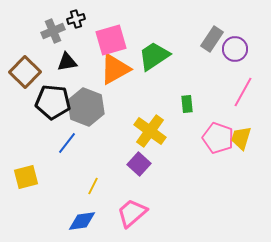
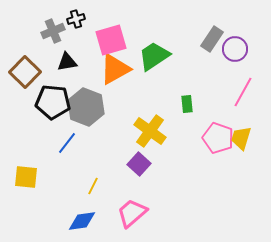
yellow square: rotated 20 degrees clockwise
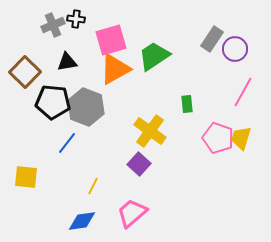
black cross: rotated 24 degrees clockwise
gray cross: moved 6 px up
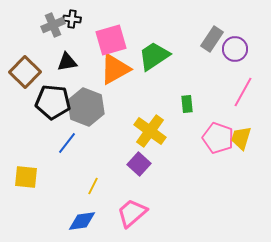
black cross: moved 4 px left
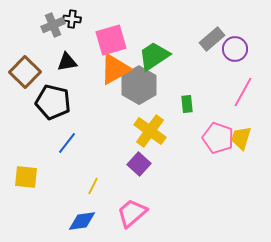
gray rectangle: rotated 15 degrees clockwise
black pentagon: rotated 8 degrees clockwise
gray hexagon: moved 53 px right, 22 px up; rotated 9 degrees clockwise
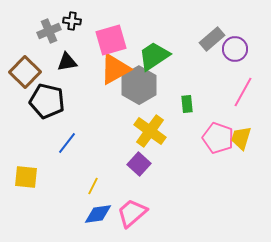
black cross: moved 2 px down
gray cross: moved 4 px left, 6 px down
black pentagon: moved 6 px left, 1 px up
blue diamond: moved 16 px right, 7 px up
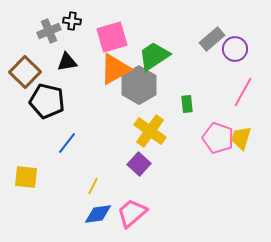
pink square: moved 1 px right, 3 px up
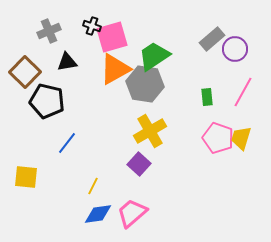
black cross: moved 20 px right, 5 px down; rotated 12 degrees clockwise
gray hexagon: moved 6 px right, 1 px up; rotated 21 degrees counterclockwise
green rectangle: moved 20 px right, 7 px up
yellow cross: rotated 24 degrees clockwise
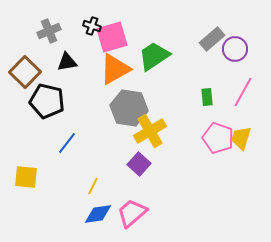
gray hexagon: moved 16 px left, 24 px down
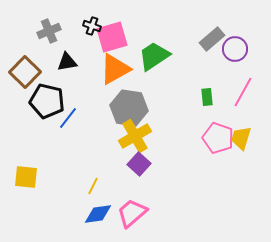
yellow cross: moved 15 px left, 5 px down
blue line: moved 1 px right, 25 px up
